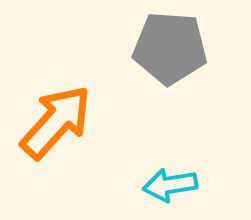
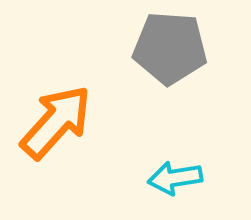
cyan arrow: moved 5 px right, 7 px up
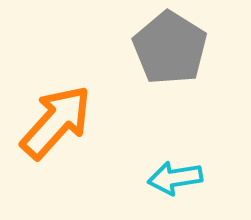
gray pentagon: rotated 28 degrees clockwise
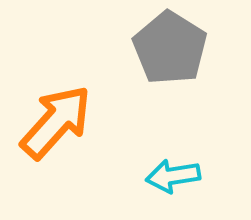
cyan arrow: moved 2 px left, 2 px up
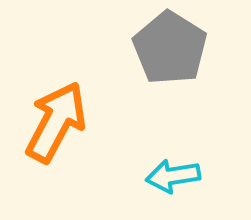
orange arrow: rotated 14 degrees counterclockwise
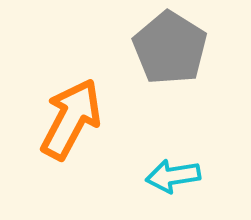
orange arrow: moved 15 px right, 3 px up
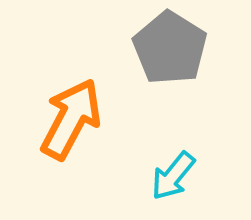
cyan arrow: rotated 42 degrees counterclockwise
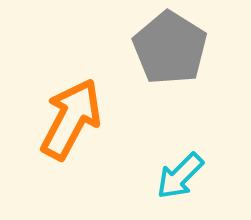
cyan arrow: moved 7 px right; rotated 6 degrees clockwise
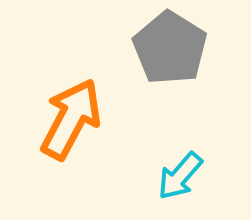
cyan arrow: rotated 4 degrees counterclockwise
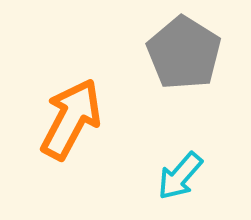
gray pentagon: moved 14 px right, 5 px down
